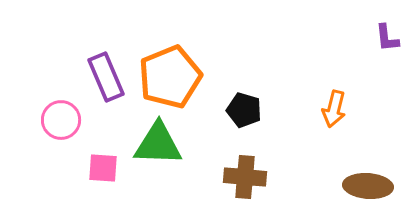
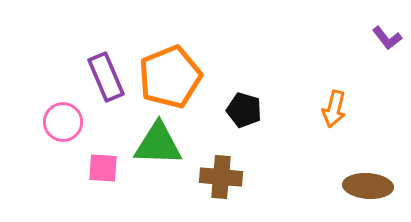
purple L-shape: rotated 32 degrees counterclockwise
pink circle: moved 2 px right, 2 px down
brown cross: moved 24 px left
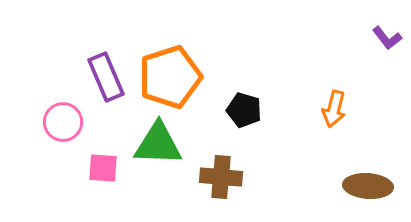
orange pentagon: rotated 4 degrees clockwise
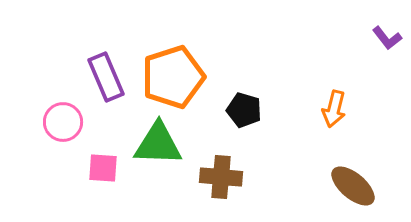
orange pentagon: moved 3 px right
brown ellipse: moved 15 px left; rotated 36 degrees clockwise
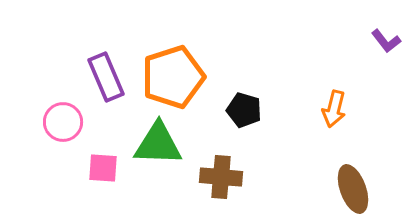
purple L-shape: moved 1 px left, 3 px down
brown ellipse: moved 3 px down; rotated 30 degrees clockwise
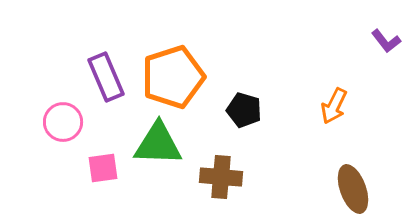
orange arrow: moved 3 px up; rotated 12 degrees clockwise
pink square: rotated 12 degrees counterclockwise
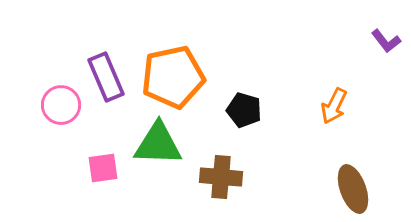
orange pentagon: rotated 6 degrees clockwise
pink circle: moved 2 px left, 17 px up
